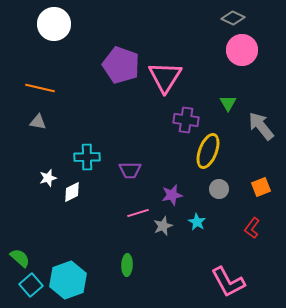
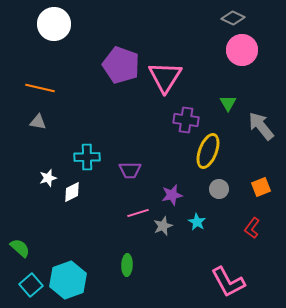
green semicircle: moved 10 px up
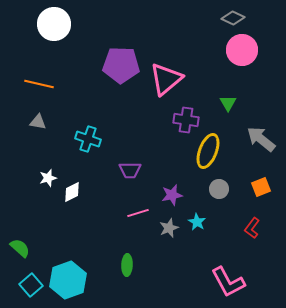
purple pentagon: rotated 18 degrees counterclockwise
pink triangle: moved 1 px right, 2 px down; rotated 18 degrees clockwise
orange line: moved 1 px left, 4 px up
gray arrow: moved 13 px down; rotated 12 degrees counterclockwise
cyan cross: moved 1 px right, 18 px up; rotated 20 degrees clockwise
gray star: moved 6 px right, 2 px down
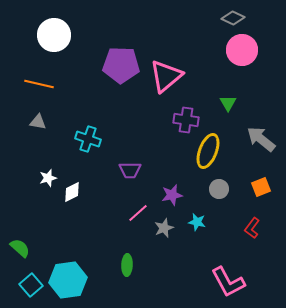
white circle: moved 11 px down
pink triangle: moved 3 px up
pink line: rotated 25 degrees counterclockwise
cyan star: rotated 18 degrees counterclockwise
gray star: moved 5 px left
cyan hexagon: rotated 12 degrees clockwise
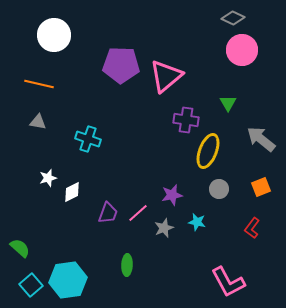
purple trapezoid: moved 22 px left, 43 px down; rotated 70 degrees counterclockwise
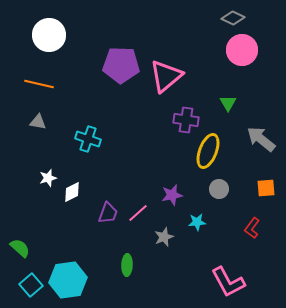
white circle: moved 5 px left
orange square: moved 5 px right, 1 px down; rotated 18 degrees clockwise
cyan star: rotated 18 degrees counterclockwise
gray star: moved 9 px down
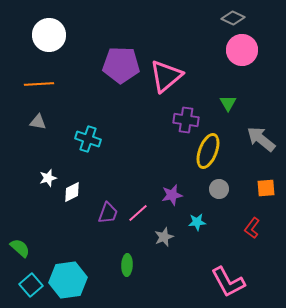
orange line: rotated 16 degrees counterclockwise
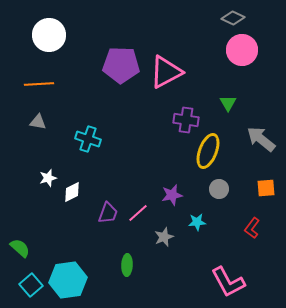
pink triangle: moved 4 px up; rotated 12 degrees clockwise
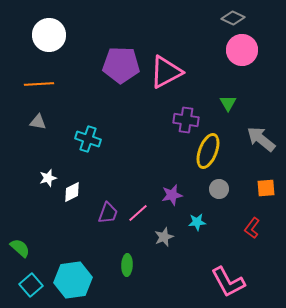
cyan hexagon: moved 5 px right
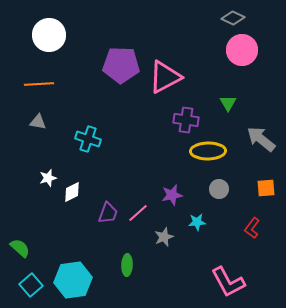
pink triangle: moved 1 px left, 5 px down
yellow ellipse: rotated 68 degrees clockwise
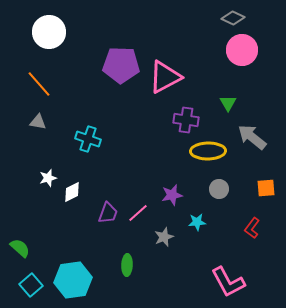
white circle: moved 3 px up
orange line: rotated 52 degrees clockwise
gray arrow: moved 9 px left, 2 px up
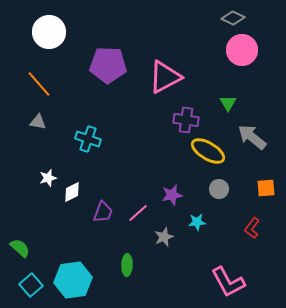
purple pentagon: moved 13 px left
yellow ellipse: rotated 32 degrees clockwise
purple trapezoid: moved 5 px left, 1 px up
